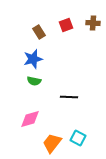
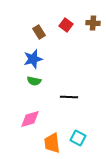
red square: rotated 32 degrees counterclockwise
orange trapezoid: rotated 45 degrees counterclockwise
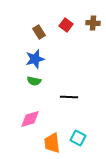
blue star: moved 2 px right
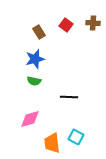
cyan square: moved 2 px left, 1 px up
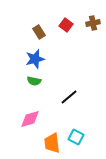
brown cross: rotated 16 degrees counterclockwise
black line: rotated 42 degrees counterclockwise
